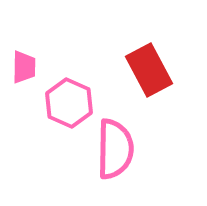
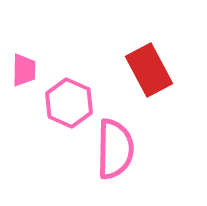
pink trapezoid: moved 3 px down
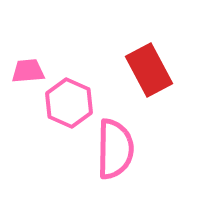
pink trapezoid: moved 4 px right, 1 px down; rotated 96 degrees counterclockwise
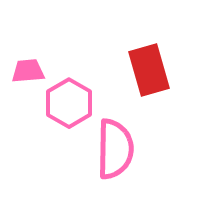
red rectangle: rotated 12 degrees clockwise
pink hexagon: rotated 6 degrees clockwise
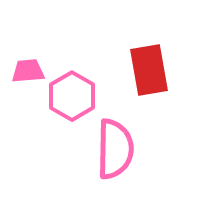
red rectangle: rotated 6 degrees clockwise
pink hexagon: moved 3 px right, 7 px up
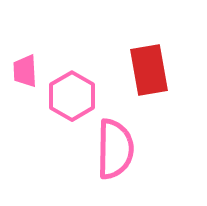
pink trapezoid: moved 3 px left; rotated 88 degrees counterclockwise
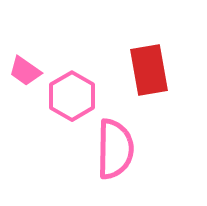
pink trapezoid: rotated 52 degrees counterclockwise
